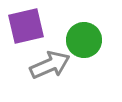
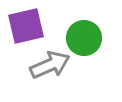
green circle: moved 2 px up
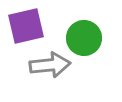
gray arrow: rotated 18 degrees clockwise
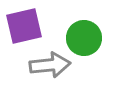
purple square: moved 2 px left
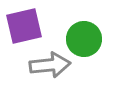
green circle: moved 1 px down
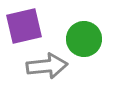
gray arrow: moved 3 px left, 1 px down
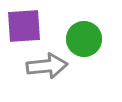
purple square: rotated 9 degrees clockwise
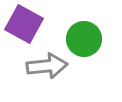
purple square: moved 2 px up; rotated 33 degrees clockwise
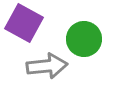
purple square: moved 1 px up
